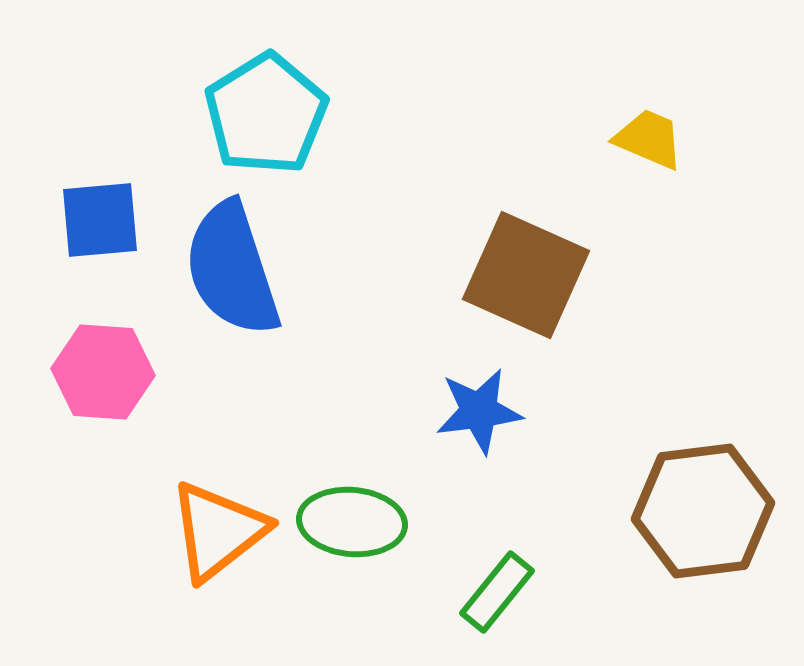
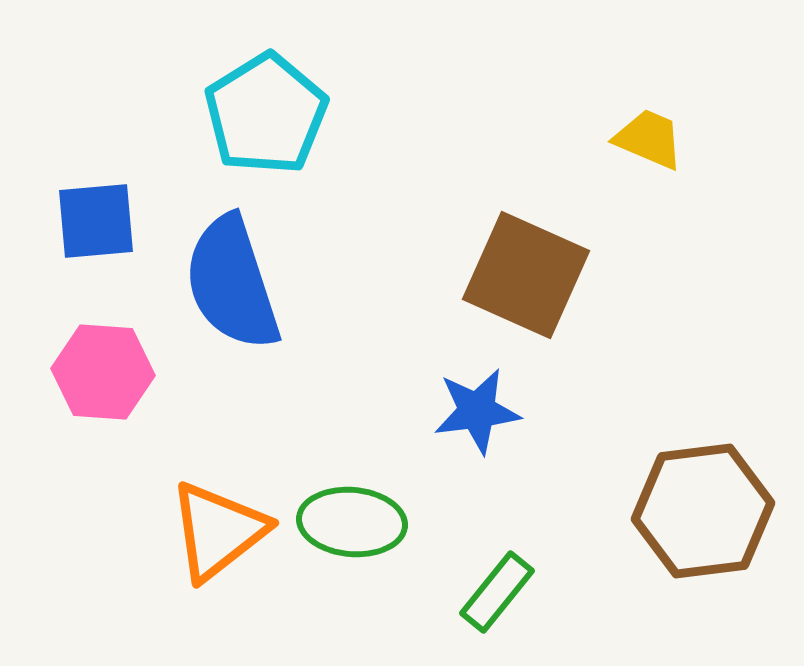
blue square: moved 4 px left, 1 px down
blue semicircle: moved 14 px down
blue star: moved 2 px left
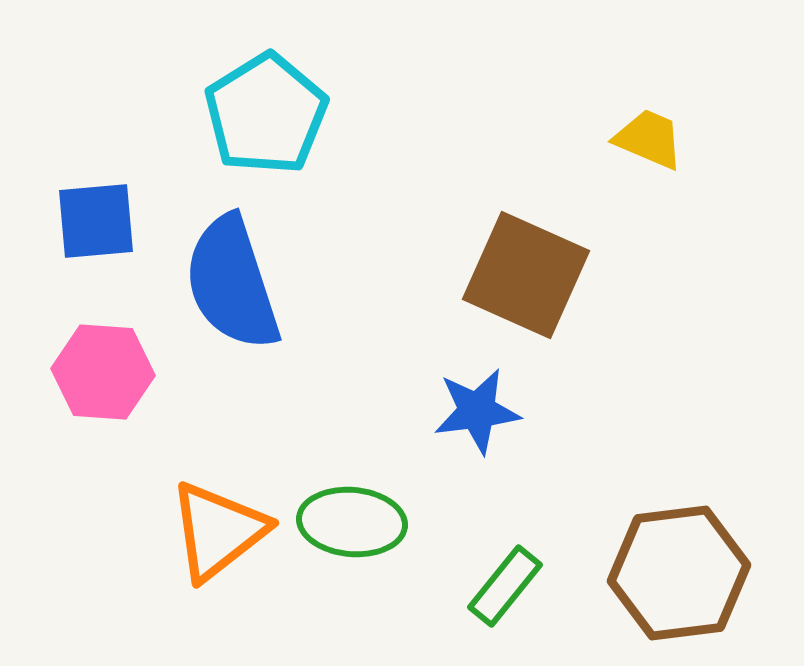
brown hexagon: moved 24 px left, 62 px down
green rectangle: moved 8 px right, 6 px up
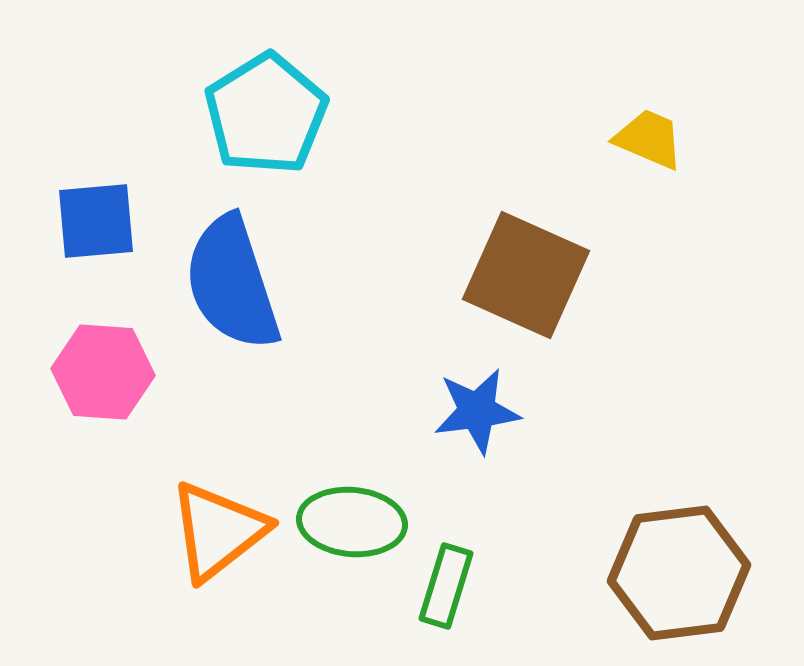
green rectangle: moved 59 px left; rotated 22 degrees counterclockwise
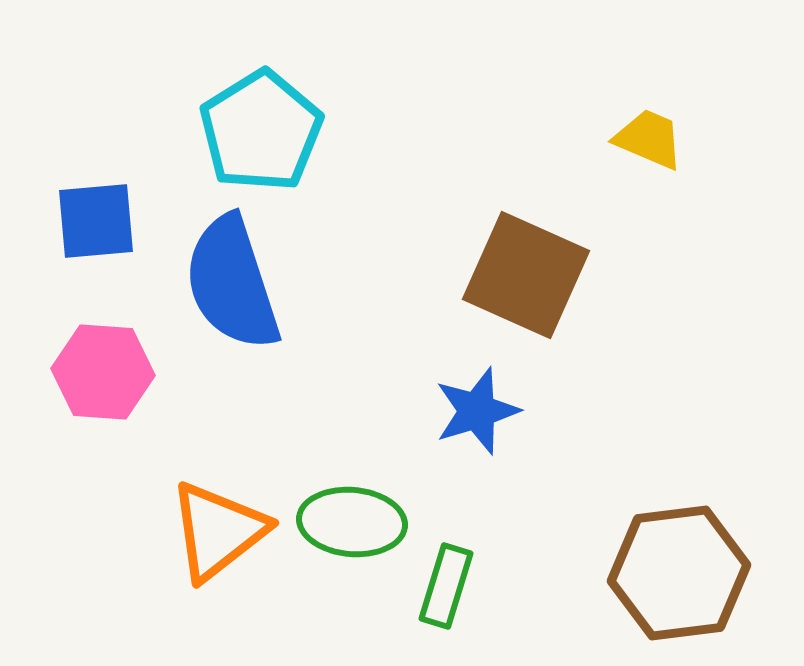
cyan pentagon: moved 5 px left, 17 px down
blue star: rotated 10 degrees counterclockwise
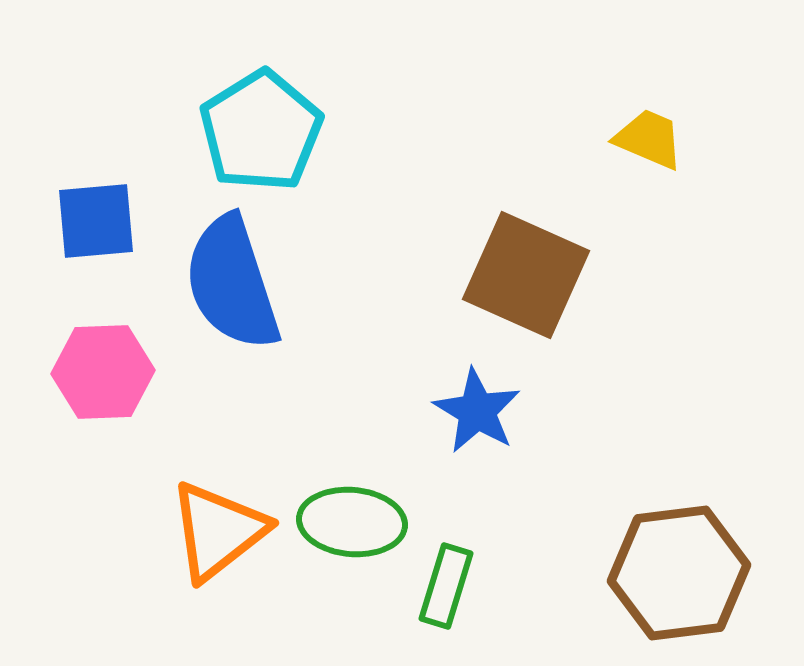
pink hexagon: rotated 6 degrees counterclockwise
blue star: rotated 24 degrees counterclockwise
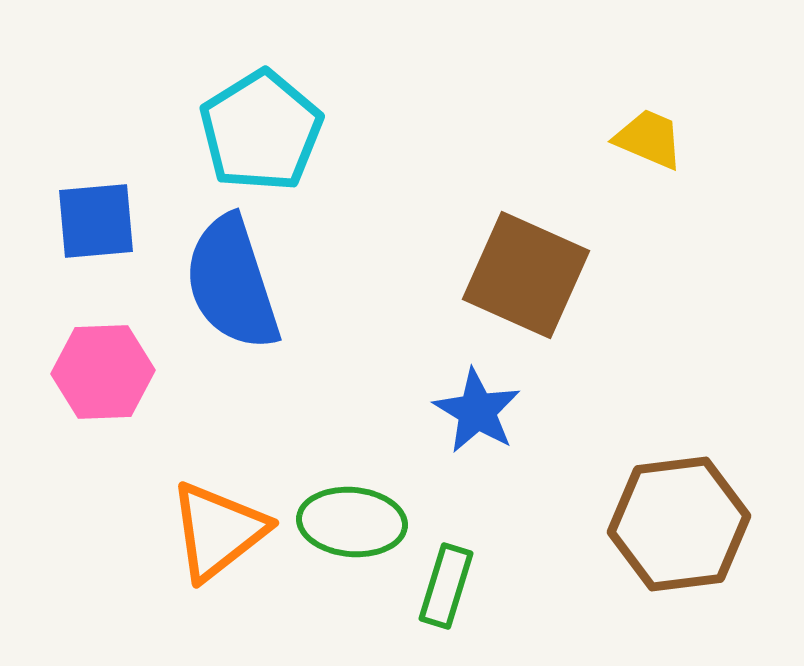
brown hexagon: moved 49 px up
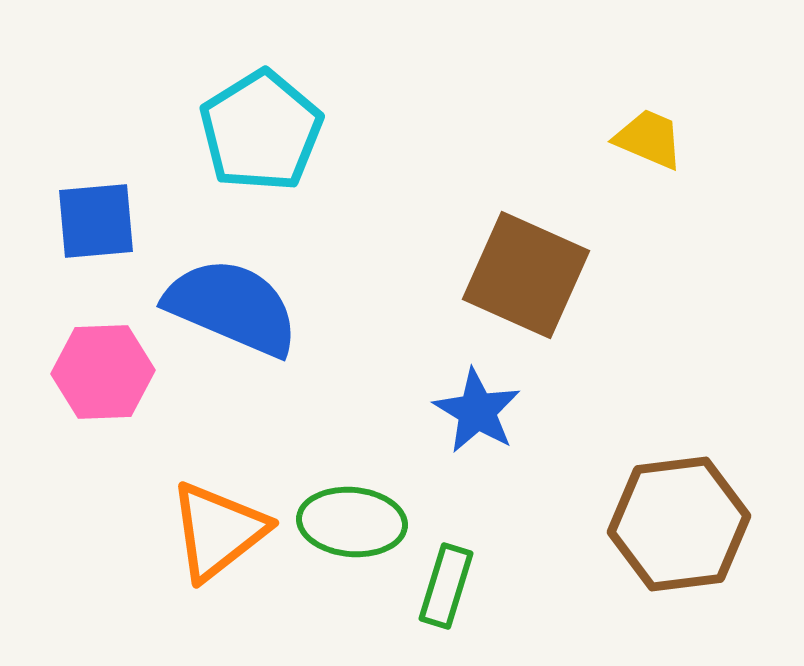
blue semicircle: moved 24 px down; rotated 131 degrees clockwise
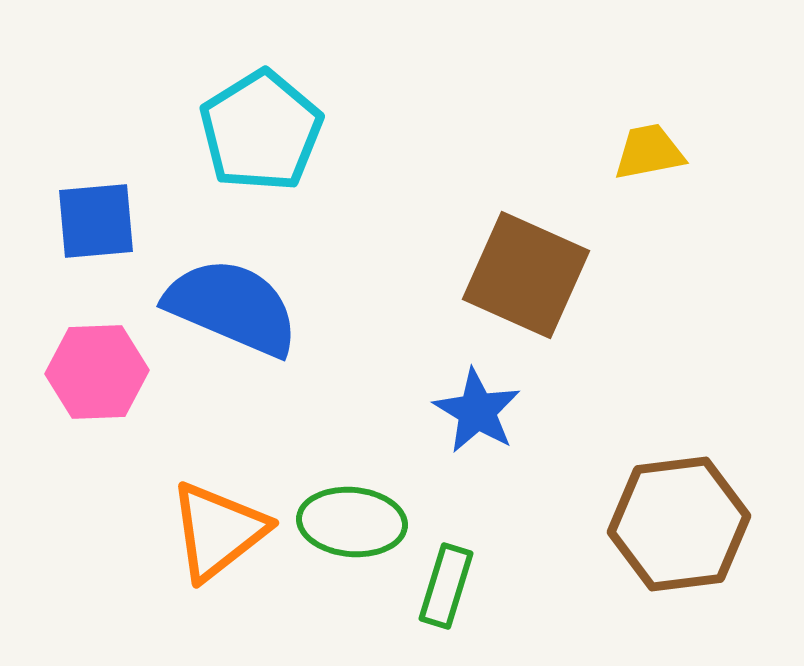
yellow trapezoid: moved 13 px down; rotated 34 degrees counterclockwise
pink hexagon: moved 6 px left
